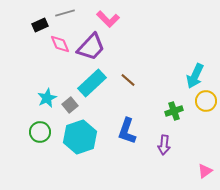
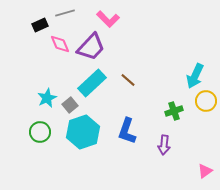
cyan hexagon: moved 3 px right, 5 px up
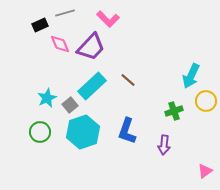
cyan arrow: moved 4 px left
cyan rectangle: moved 3 px down
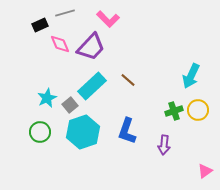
yellow circle: moved 8 px left, 9 px down
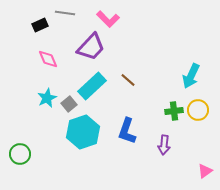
gray line: rotated 24 degrees clockwise
pink diamond: moved 12 px left, 15 px down
gray square: moved 1 px left, 1 px up
green cross: rotated 12 degrees clockwise
green circle: moved 20 px left, 22 px down
